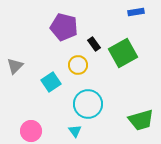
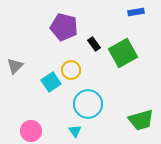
yellow circle: moved 7 px left, 5 px down
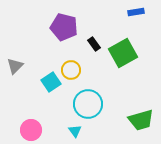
pink circle: moved 1 px up
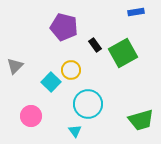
black rectangle: moved 1 px right, 1 px down
cyan square: rotated 12 degrees counterclockwise
pink circle: moved 14 px up
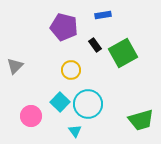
blue rectangle: moved 33 px left, 3 px down
cyan square: moved 9 px right, 20 px down
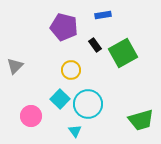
cyan square: moved 3 px up
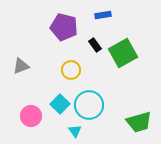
gray triangle: moved 6 px right; rotated 24 degrees clockwise
cyan square: moved 5 px down
cyan circle: moved 1 px right, 1 px down
green trapezoid: moved 2 px left, 2 px down
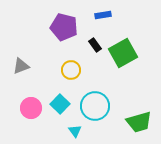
cyan circle: moved 6 px right, 1 px down
pink circle: moved 8 px up
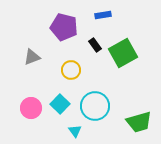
gray triangle: moved 11 px right, 9 px up
